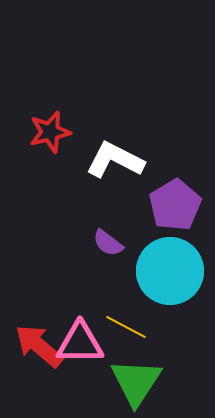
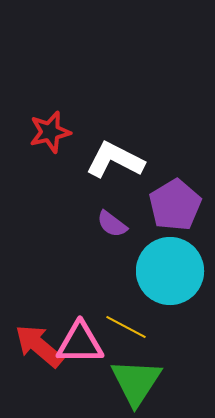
purple semicircle: moved 4 px right, 19 px up
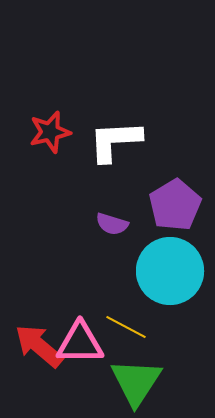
white L-shape: moved 19 px up; rotated 30 degrees counterclockwise
purple semicircle: rotated 20 degrees counterclockwise
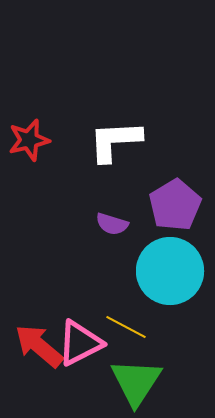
red star: moved 21 px left, 8 px down
pink triangle: rotated 27 degrees counterclockwise
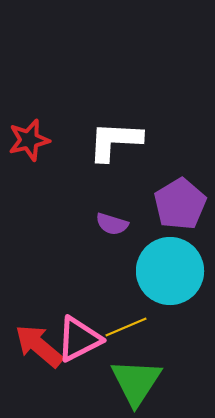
white L-shape: rotated 6 degrees clockwise
purple pentagon: moved 5 px right, 1 px up
yellow line: rotated 51 degrees counterclockwise
pink triangle: moved 1 px left, 4 px up
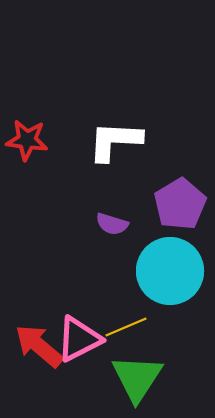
red star: moved 2 px left; rotated 21 degrees clockwise
green triangle: moved 1 px right, 4 px up
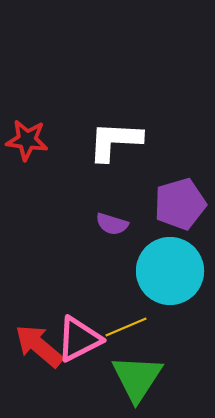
purple pentagon: rotated 15 degrees clockwise
